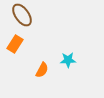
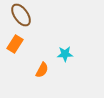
brown ellipse: moved 1 px left
cyan star: moved 3 px left, 6 px up
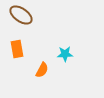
brown ellipse: rotated 20 degrees counterclockwise
orange rectangle: moved 2 px right, 5 px down; rotated 42 degrees counterclockwise
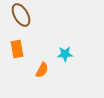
brown ellipse: rotated 25 degrees clockwise
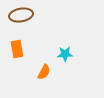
brown ellipse: rotated 70 degrees counterclockwise
orange semicircle: moved 2 px right, 2 px down
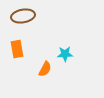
brown ellipse: moved 2 px right, 1 px down
orange semicircle: moved 1 px right, 3 px up
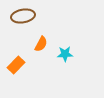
orange rectangle: moved 1 px left, 16 px down; rotated 54 degrees clockwise
orange semicircle: moved 4 px left, 25 px up
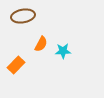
cyan star: moved 2 px left, 3 px up
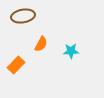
cyan star: moved 8 px right
